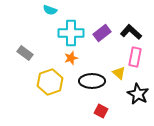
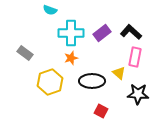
black star: rotated 25 degrees counterclockwise
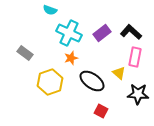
cyan cross: moved 2 px left; rotated 25 degrees clockwise
black ellipse: rotated 35 degrees clockwise
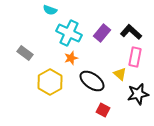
purple rectangle: rotated 12 degrees counterclockwise
yellow triangle: moved 1 px right, 1 px down
yellow hexagon: rotated 10 degrees counterclockwise
black star: rotated 15 degrees counterclockwise
red square: moved 2 px right, 1 px up
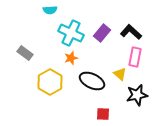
cyan semicircle: rotated 24 degrees counterclockwise
cyan cross: moved 2 px right
black ellipse: rotated 10 degrees counterclockwise
black star: moved 1 px left, 1 px down
red square: moved 4 px down; rotated 24 degrees counterclockwise
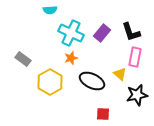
black L-shape: rotated 150 degrees counterclockwise
gray rectangle: moved 2 px left, 6 px down
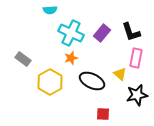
pink rectangle: moved 1 px right, 1 px down
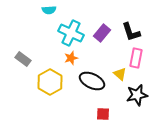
cyan semicircle: moved 1 px left
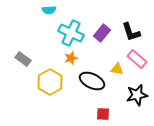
pink rectangle: moved 1 px right, 1 px down; rotated 60 degrees counterclockwise
yellow triangle: moved 3 px left, 5 px up; rotated 32 degrees counterclockwise
